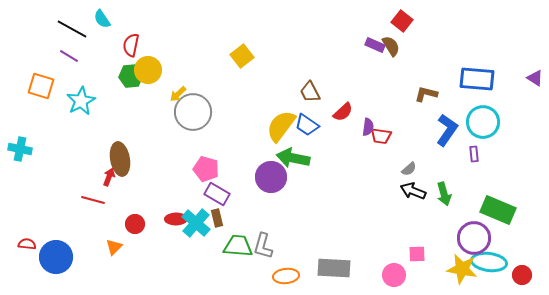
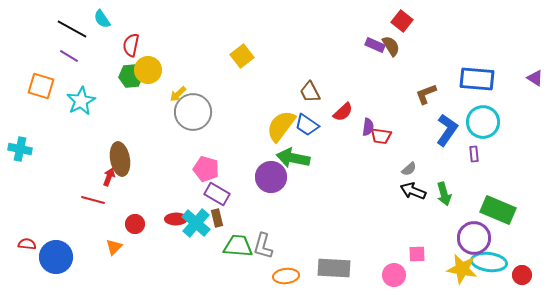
brown L-shape at (426, 94): rotated 35 degrees counterclockwise
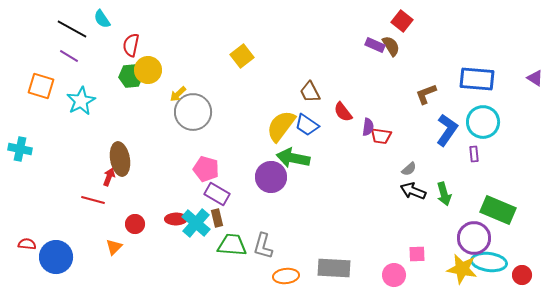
red semicircle at (343, 112): rotated 95 degrees clockwise
green trapezoid at (238, 246): moved 6 px left, 1 px up
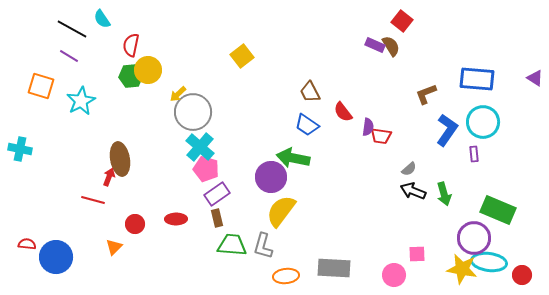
yellow semicircle at (281, 126): moved 85 px down
purple rectangle at (217, 194): rotated 65 degrees counterclockwise
cyan cross at (196, 223): moved 4 px right, 76 px up
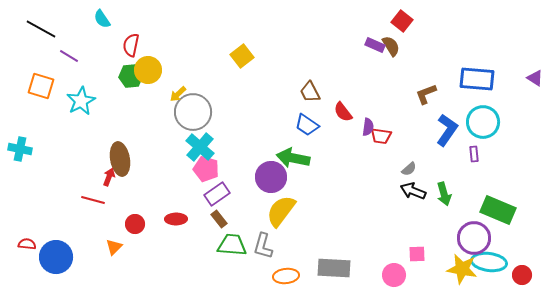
black line at (72, 29): moved 31 px left
brown rectangle at (217, 218): moved 2 px right, 1 px down; rotated 24 degrees counterclockwise
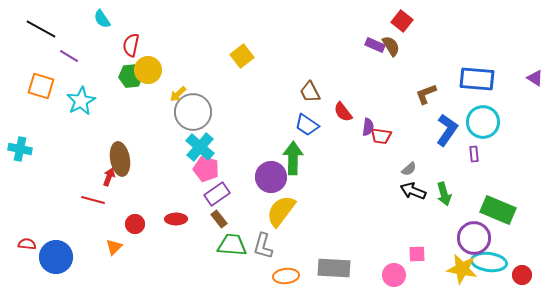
green arrow at (293, 158): rotated 80 degrees clockwise
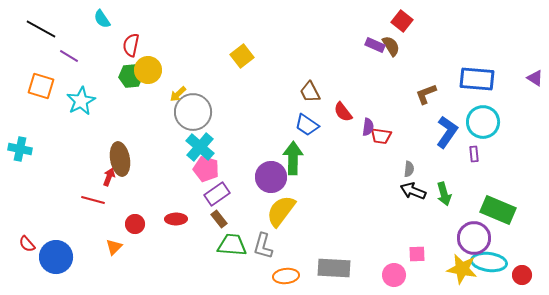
blue L-shape at (447, 130): moved 2 px down
gray semicircle at (409, 169): rotated 42 degrees counterclockwise
red semicircle at (27, 244): rotated 138 degrees counterclockwise
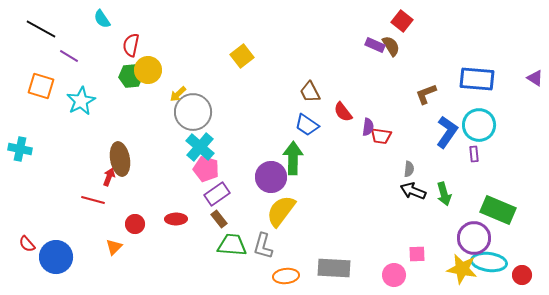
cyan circle at (483, 122): moved 4 px left, 3 px down
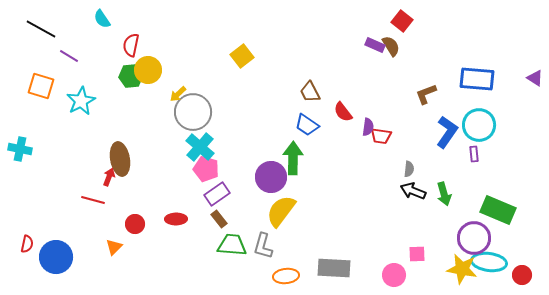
red semicircle at (27, 244): rotated 126 degrees counterclockwise
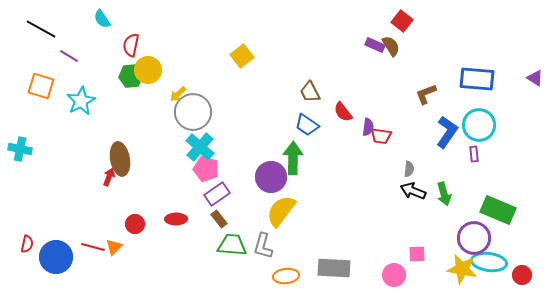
red line at (93, 200): moved 47 px down
